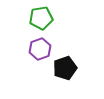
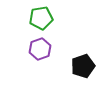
black pentagon: moved 18 px right, 2 px up
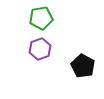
black pentagon: rotated 25 degrees counterclockwise
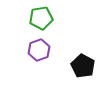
purple hexagon: moved 1 px left, 1 px down
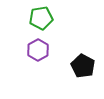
purple hexagon: moved 1 px left; rotated 10 degrees counterclockwise
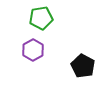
purple hexagon: moved 5 px left
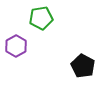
purple hexagon: moved 17 px left, 4 px up
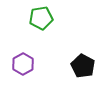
purple hexagon: moved 7 px right, 18 px down
